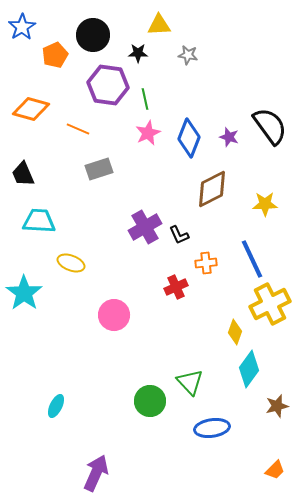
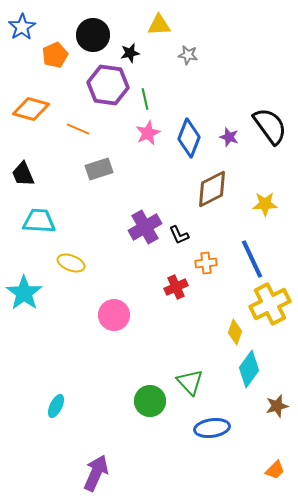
black star: moved 8 px left; rotated 12 degrees counterclockwise
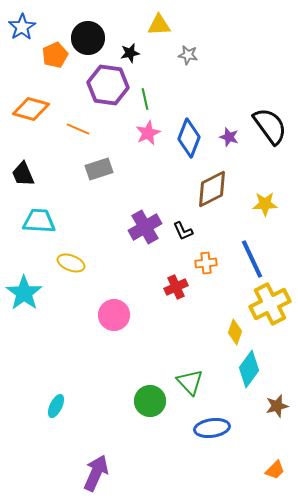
black circle: moved 5 px left, 3 px down
black L-shape: moved 4 px right, 4 px up
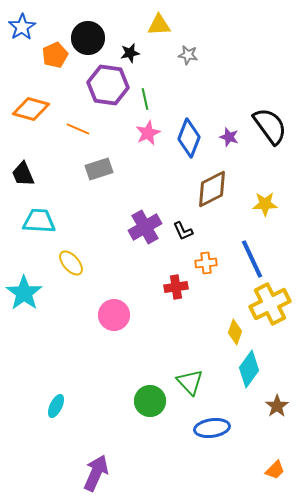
yellow ellipse: rotated 28 degrees clockwise
red cross: rotated 15 degrees clockwise
brown star: rotated 20 degrees counterclockwise
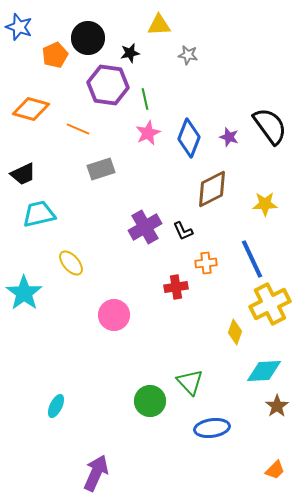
blue star: moved 3 px left; rotated 20 degrees counterclockwise
gray rectangle: moved 2 px right
black trapezoid: rotated 92 degrees counterclockwise
cyan trapezoid: moved 7 px up; rotated 16 degrees counterclockwise
cyan diamond: moved 15 px right, 2 px down; rotated 51 degrees clockwise
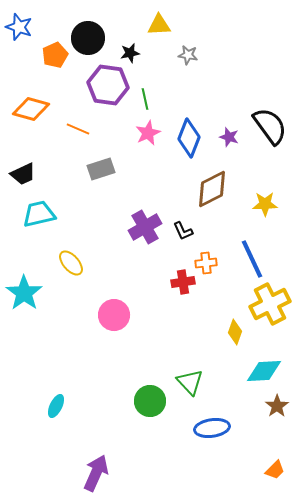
red cross: moved 7 px right, 5 px up
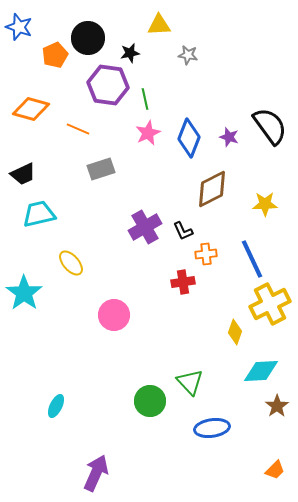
orange cross: moved 9 px up
cyan diamond: moved 3 px left
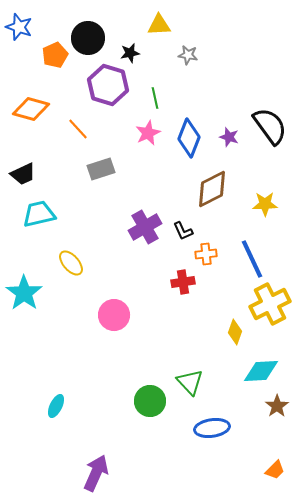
purple hexagon: rotated 9 degrees clockwise
green line: moved 10 px right, 1 px up
orange line: rotated 25 degrees clockwise
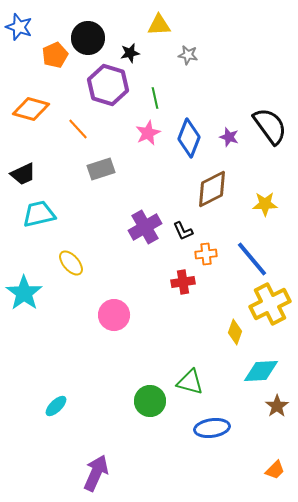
blue line: rotated 15 degrees counterclockwise
green triangle: rotated 32 degrees counterclockwise
cyan ellipse: rotated 20 degrees clockwise
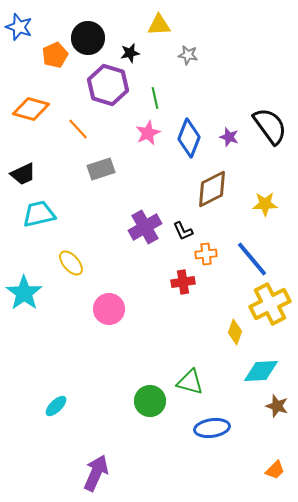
pink circle: moved 5 px left, 6 px up
brown star: rotated 20 degrees counterclockwise
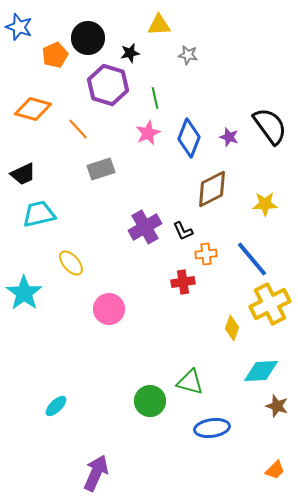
orange diamond: moved 2 px right
yellow diamond: moved 3 px left, 4 px up
